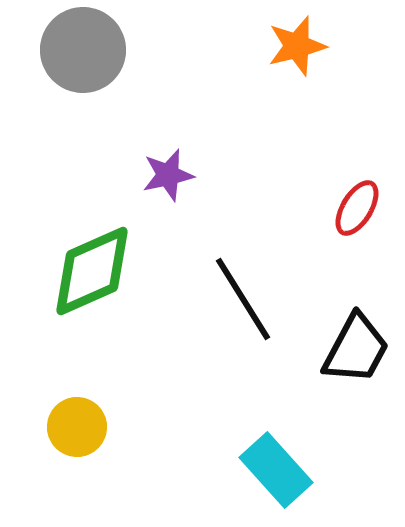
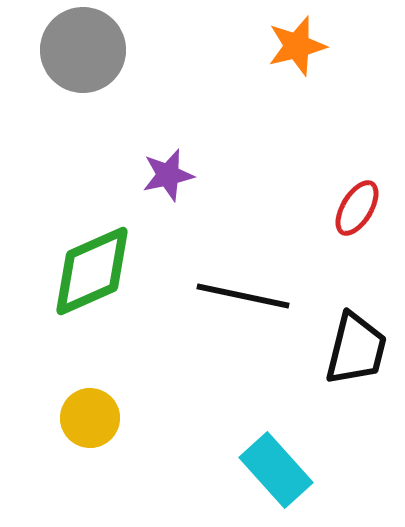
black line: moved 3 px up; rotated 46 degrees counterclockwise
black trapezoid: rotated 14 degrees counterclockwise
yellow circle: moved 13 px right, 9 px up
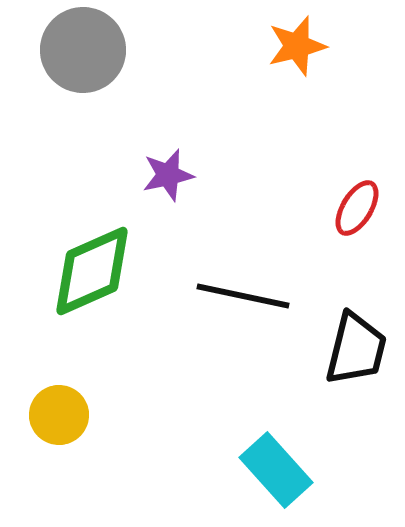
yellow circle: moved 31 px left, 3 px up
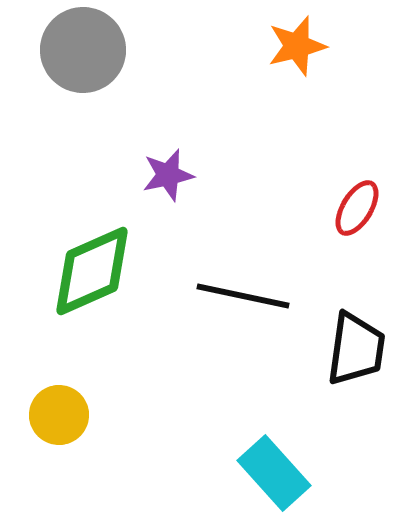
black trapezoid: rotated 6 degrees counterclockwise
cyan rectangle: moved 2 px left, 3 px down
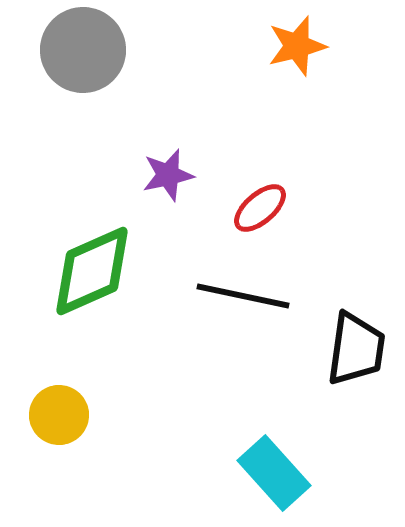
red ellipse: moved 97 px left; rotated 18 degrees clockwise
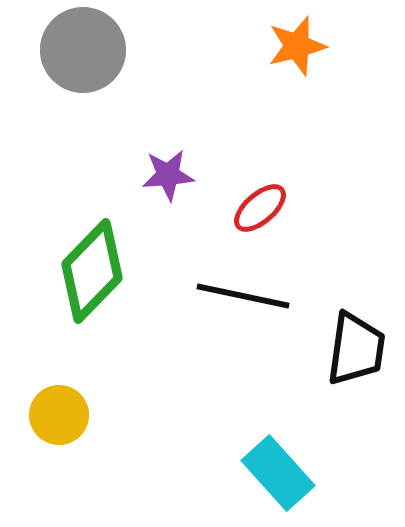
purple star: rotated 8 degrees clockwise
green diamond: rotated 22 degrees counterclockwise
cyan rectangle: moved 4 px right
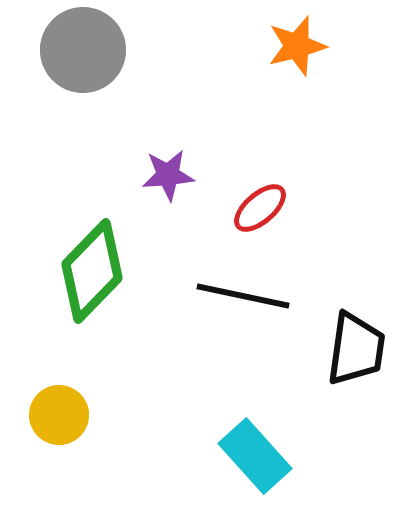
cyan rectangle: moved 23 px left, 17 px up
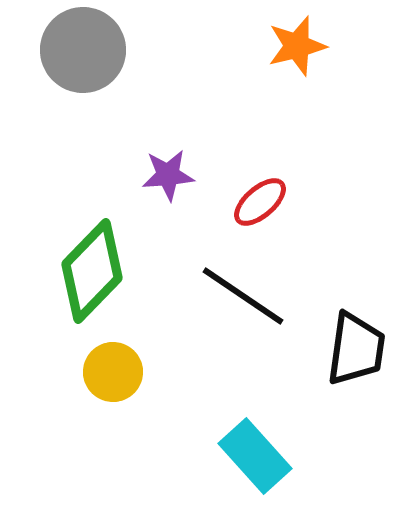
red ellipse: moved 6 px up
black line: rotated 22 degrees clockwise
yellow circle: moved 54 px right, 43 px up
